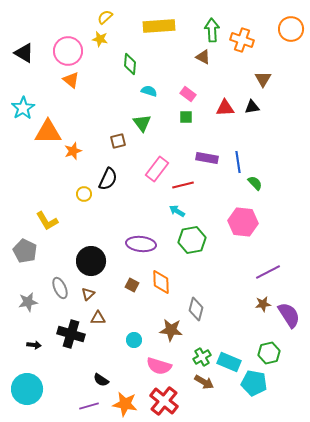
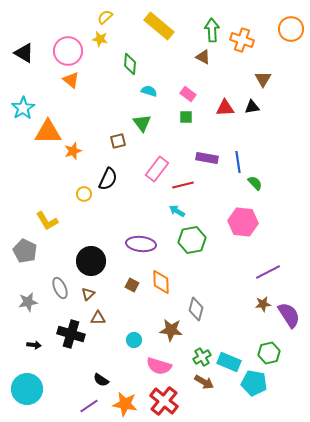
yellow rectangle at (159, 26): rotated 44 degrees clockwise
purple line at (89, 406): rotated 18 degrees counterclockwise
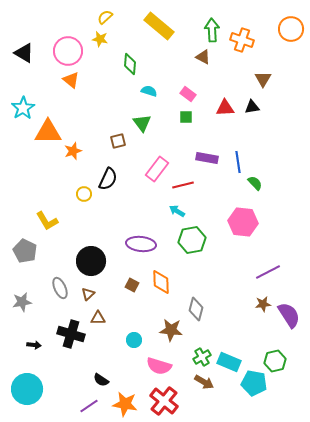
gray star at (28, 302): moved 6 px left
green hexagon at (269, 353): moved 6 px right, 8 px down
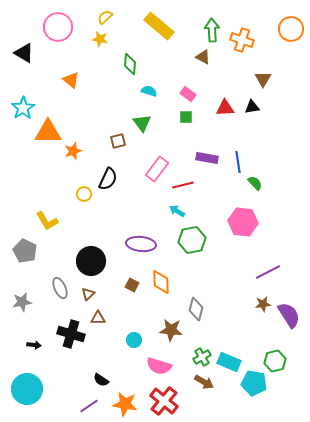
pink circle at (68, 51): moved 10 px left, 24 px up
